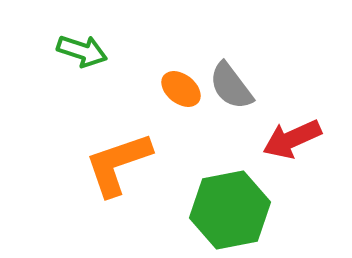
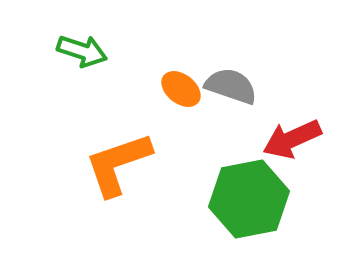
gray semicircle: rotated 146 degrees clockwise
green hexagon: moved 19 px right, 11 px up
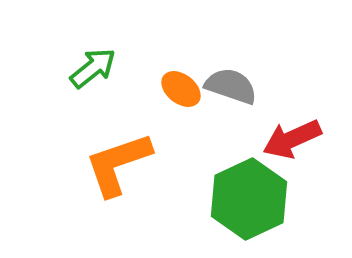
green arrow: moved 11 px right, 17 px down; rotated 57 degrees counterclockwise
green hexagon: rotated 14 degrees counterclockwise
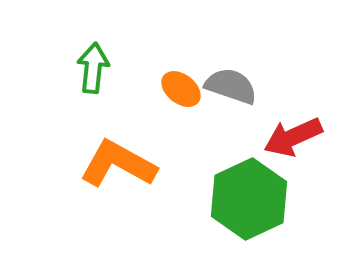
green arrow: rotated 45 degrees counterclockwise
red arrow: moved 1 px right, 2 px up
orange L-shape: rotated 48 degrees clockwise
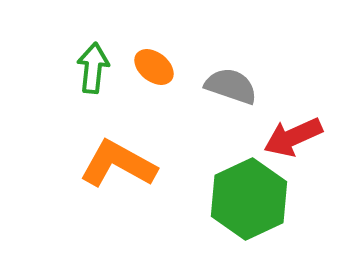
orange ellipse: moved 27 px left, 22 px up
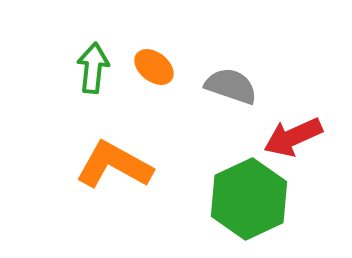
orange L-shape: moved 4 px left, 1 px down
